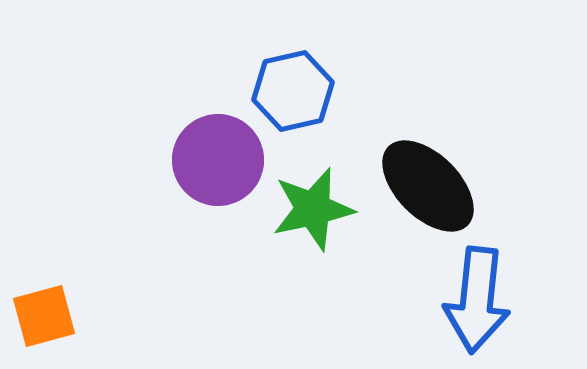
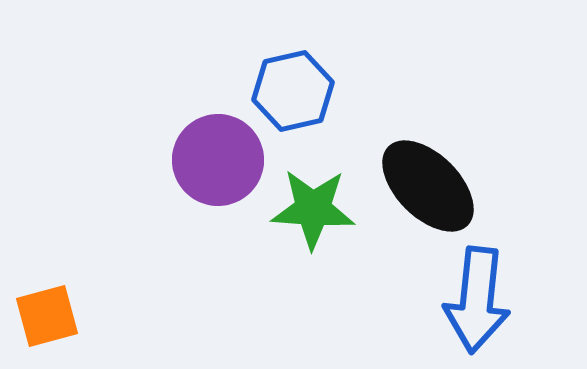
green star: rotated 16 degrees clockwise
orange square: moved 3 px right
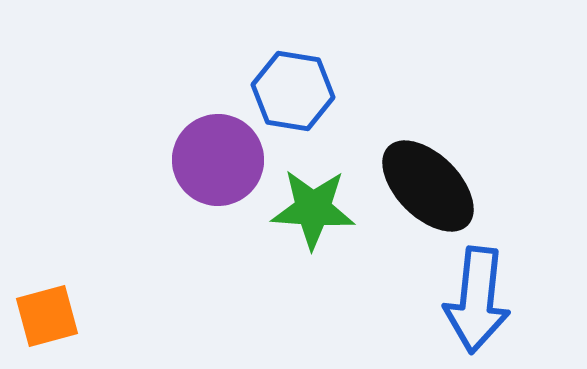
blue hexagon: rotated 22 degrees clockwise
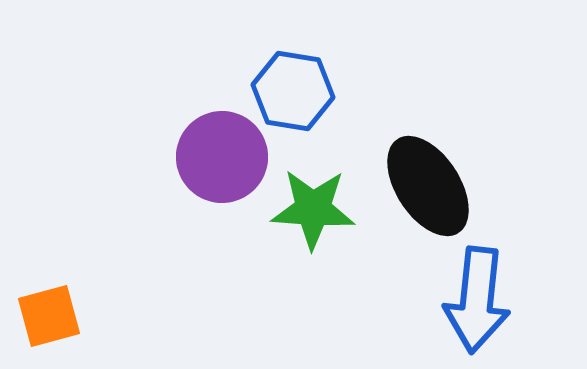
purple circle: moved 4 px right, 3 px up
black ellipse: rotated 12 degrees clockwise
orange square: moved 2 px right
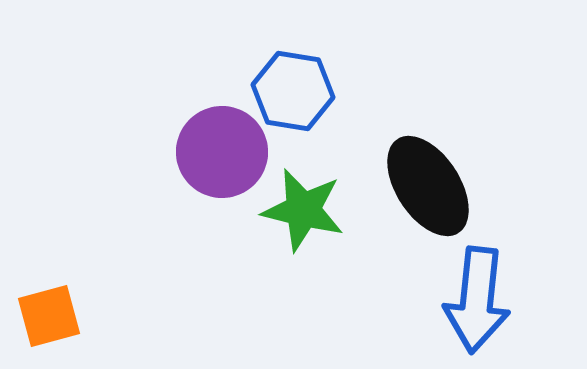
purple circle: moved 5 px up
green star: moved 10 px left, 1 px down; rotated 10 degrees clockwise
